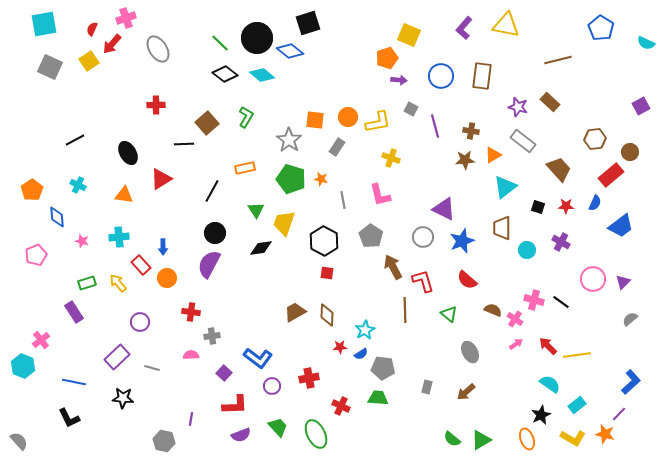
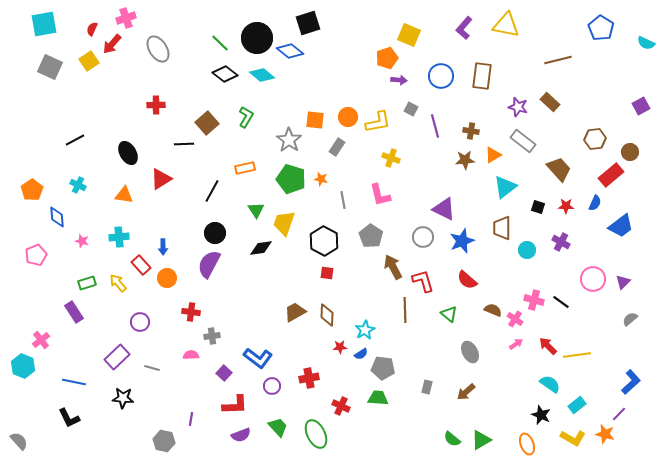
black star at (541, 415): rotated 24 degrees counterclockwise
orange ellipse at (527, 439): moved 5 px down
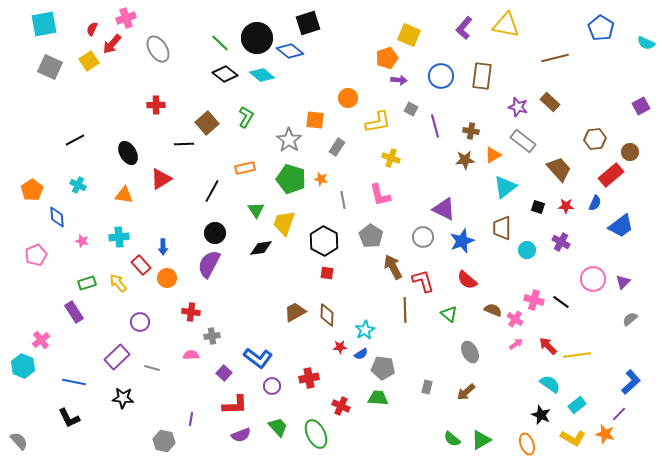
brown line at (558, 60): moved 3 px left, 2 px up
orange circle at (348, 117): moved 19 px up
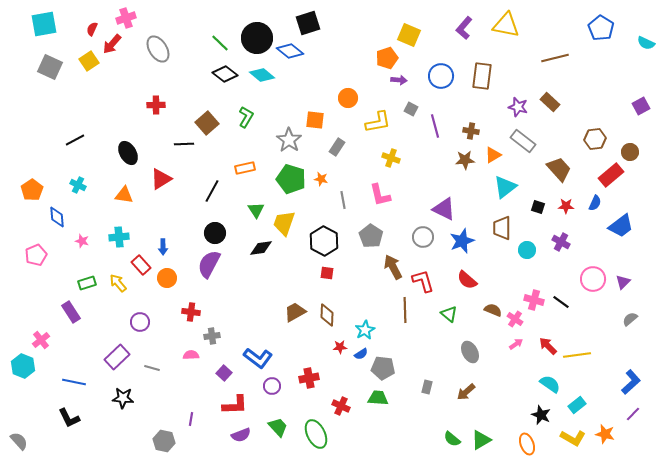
purple rectangle at (74, 312): moved 3 px left
purple line at (619, 414): moved 14 px right
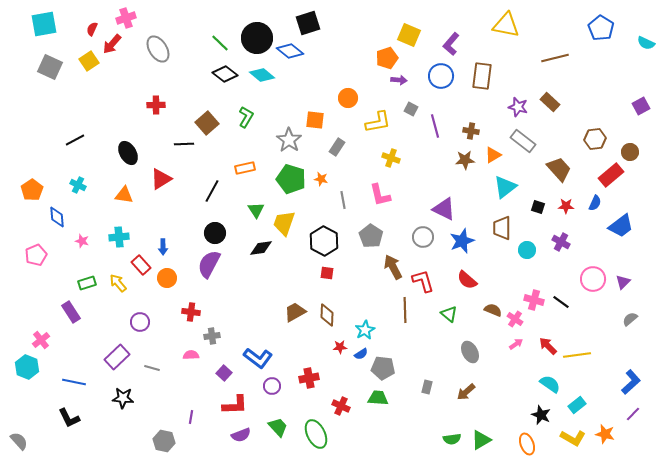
purple L-shape at (464, 28): moved 13 px left, 16 px down
cyan hexagon at (23, 366): moved 4 px right, 1 px down
purple line at (191, 419): moved 2 px up
green semicircle at (452, 439): rotated 48 degrees counterclockwise
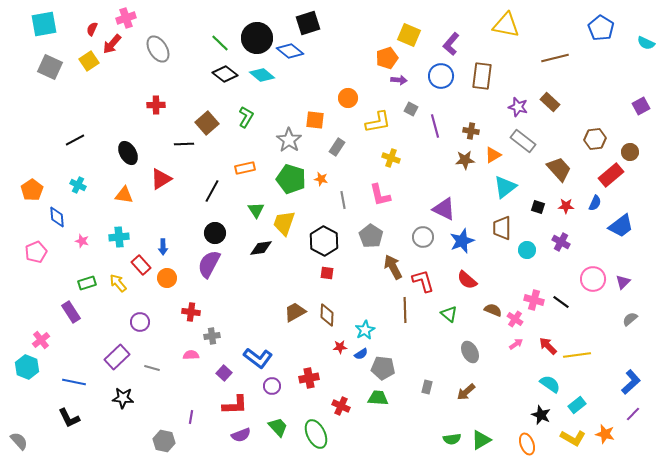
pink pentagon at (36, 255): moved 3 px up
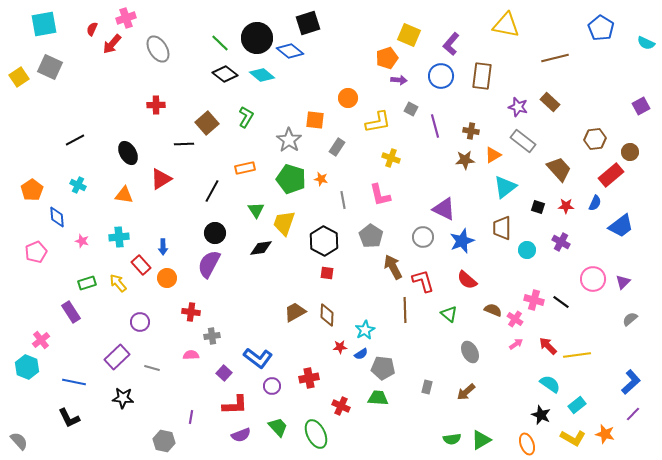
yellow square at (89, 61): moved 70 px left, 16 px down
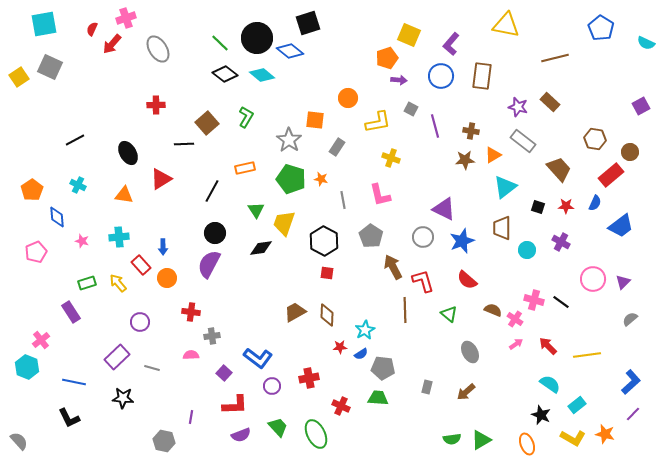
brown hexagon at (595, 139): rotated 15 degrees clockwise
yellow line at (577, 355): moved 10 px right
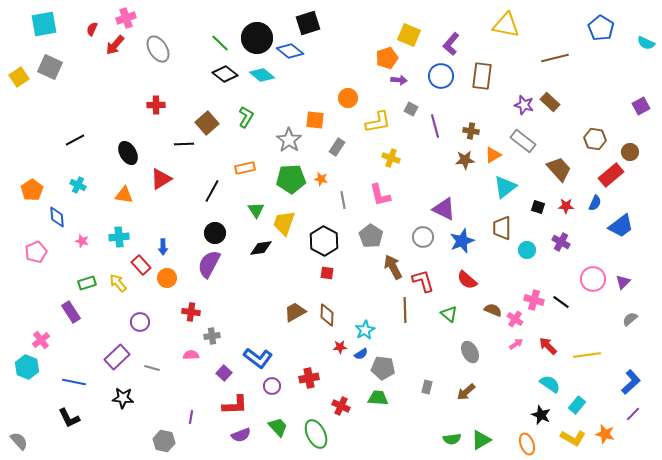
red arrow at (112, 44): moved 3 px right, 1 px down
purple star at (518, 107): moved 6 px right, 2 px up
green pentagon at (291, 179): rotated 20 degrees counterclockwise
cyan rectangle at (577, 405): rotated 12 degrees counterclockwise
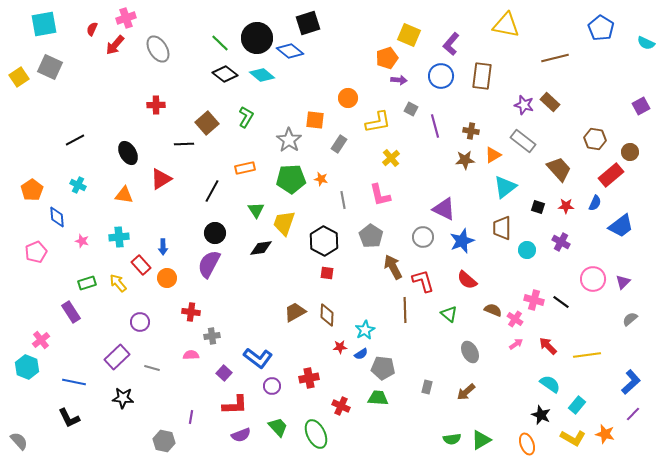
gray rectangle at (337, 147): moved 2 px right, 3 px up
yellow cross at (391, 158): rotated 30 degrees clockwise
